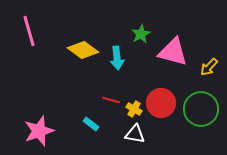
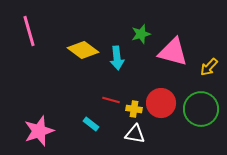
green star: rotated 12 degrees clockwise
yellow cross: rotated 21 degrees counterclockwise
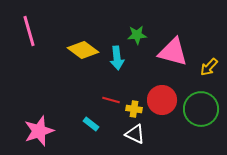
green star: moved 4 px left, 1 px down; rotated 12 degrees clockwise
red circle: moved 1 px right, 3 px up
white triangle: rotated 15 degrees clockwise
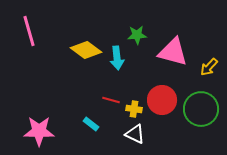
yellow diamond: moved 3 px right
pink star: rotated 20 degrees clockwise
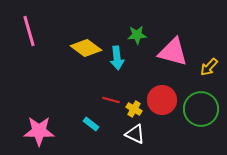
yellow diamond: moved 2 px up
yellow cross: rotated 21 degrees clockwise
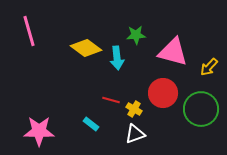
green star: moved 1 px left
red circle: moved 1 px right, 7 px up
white triangle: rotated 45 degrees counterclockwise
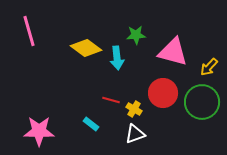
green circle: moved 1 px right, 7 px up
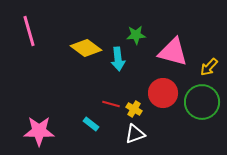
cyan arrow: moved 1 px right, 1 px down
red line: moved 4 px down
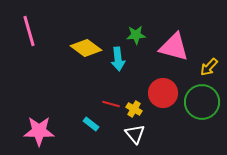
pink triangle: moved 1 px right, 5 px up
white triangle: rotated 50 degrees counterclockwise
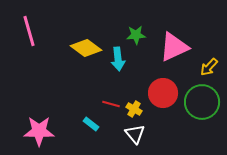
pink triangle: rotated 40 degrees counterclockwise
